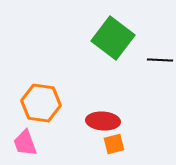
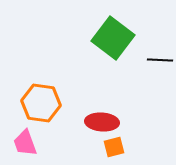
red ellipse: moved 1 px left, 1 px down
orange square: moved 3 px down
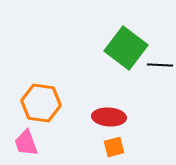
green square: moved 13 px right, 10 px down
black line: moved 5 px down
red ellipse: moved 7 px right, 5 px up
pink trapezoid: moved 1 px right
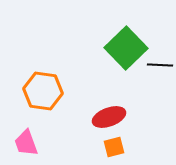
green square: rotated 9 degrees clockwise
orange hexagon: moved 2 px right, 12 px up
red ellipse: rotated 24 degrees counterclockwise
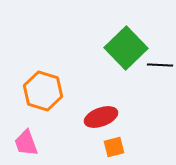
orange hexagon: rotated 9 degrees clockwise
red ellipse: moved 8 px left
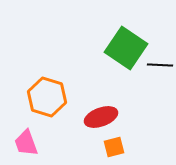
green square: rotated 12 degrees counterclockwise
orange hexagon: moved 4 px right, 6 px down
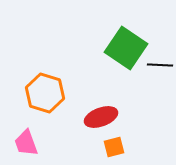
orange hexagon: moved 2 px left, 4 px up
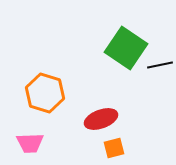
black line: rotated 15 degrees counterclockwise
red ellipse: moved 2 px down
pink trapezoid: moved 4 px right; rotated 72 degrees counterclockwise
orange square: moved 1 px down
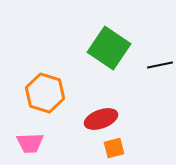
green square: moved 17 px left
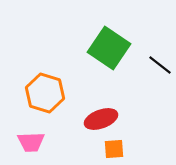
black line: rotated 50 degrees clockwise
pink trapezoid: moved 1 px right, 1 px up
orange square: moved 1 px down; rotated 10 degrees clockwise
